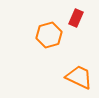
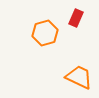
orange hexagon: moved 4 px left, 2 px up
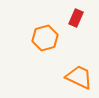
orange hexagon: moved 5 px down
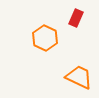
orange hexagon: rotated 20 degrees counterclockwise
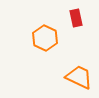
red rectangle: rotated 36 degrees counterclockwise
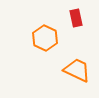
orange trapezoid: moved 2 px left, 7 px up
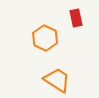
orange trapezoid: moved 20 px left, 10 px down; rotated 8 degrees clockwise
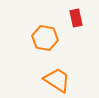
orange hexagon: rotated 15 degrees counterclockwise
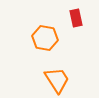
orange trapezoid: rotated 24 degrees clockwise
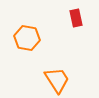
orange hexagon: moved 18 px left
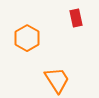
orange hexagon: rotated 20 degrees clockwise
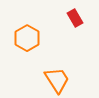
red rectangle: moved 1 px left; rotated 18 degrees counterclockwise
